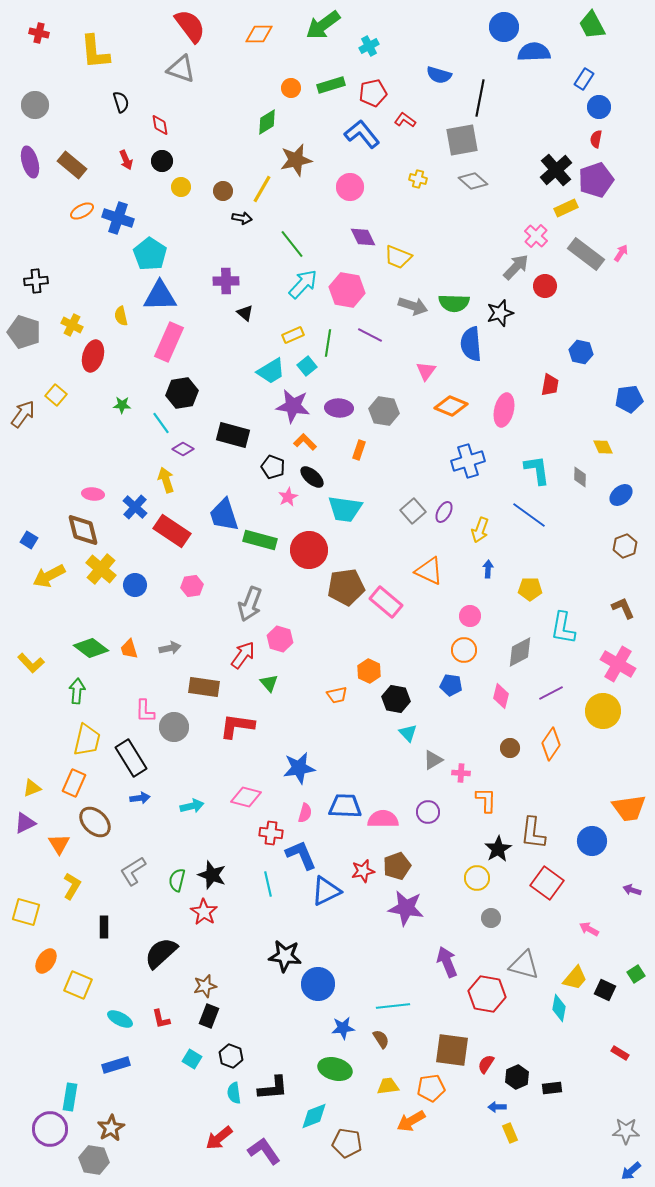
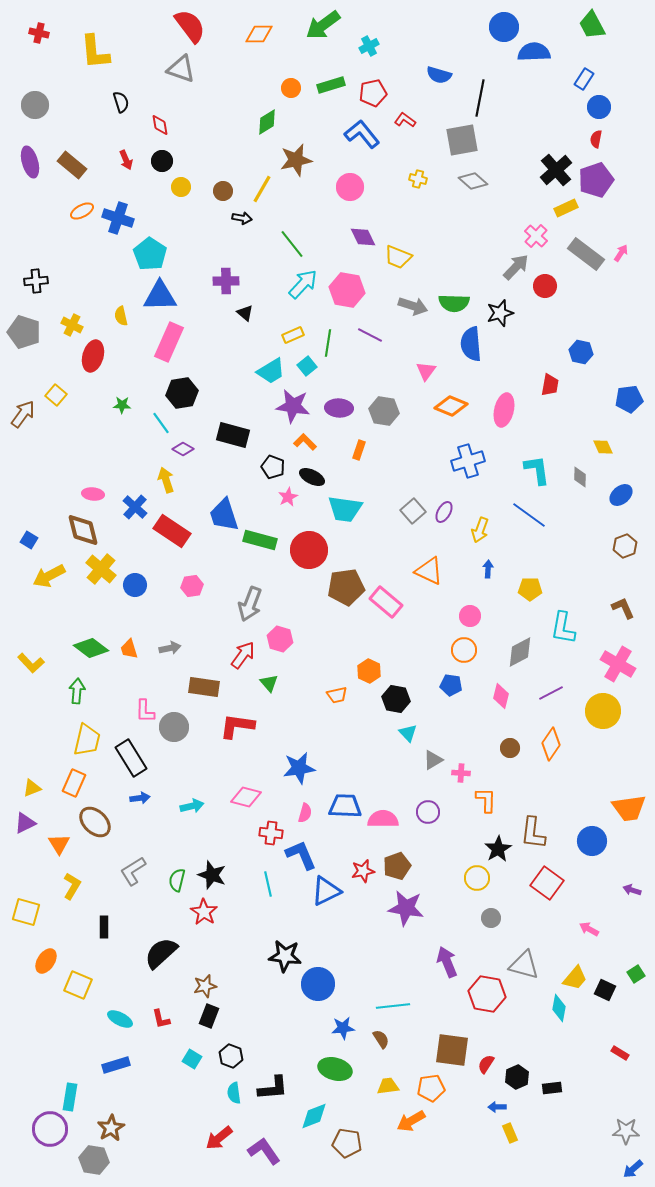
black ellipse at (312, 477): rotated 15 degrees counterclockwise
blue arrow at (631, 1171): moved 2 px right, 2 px up
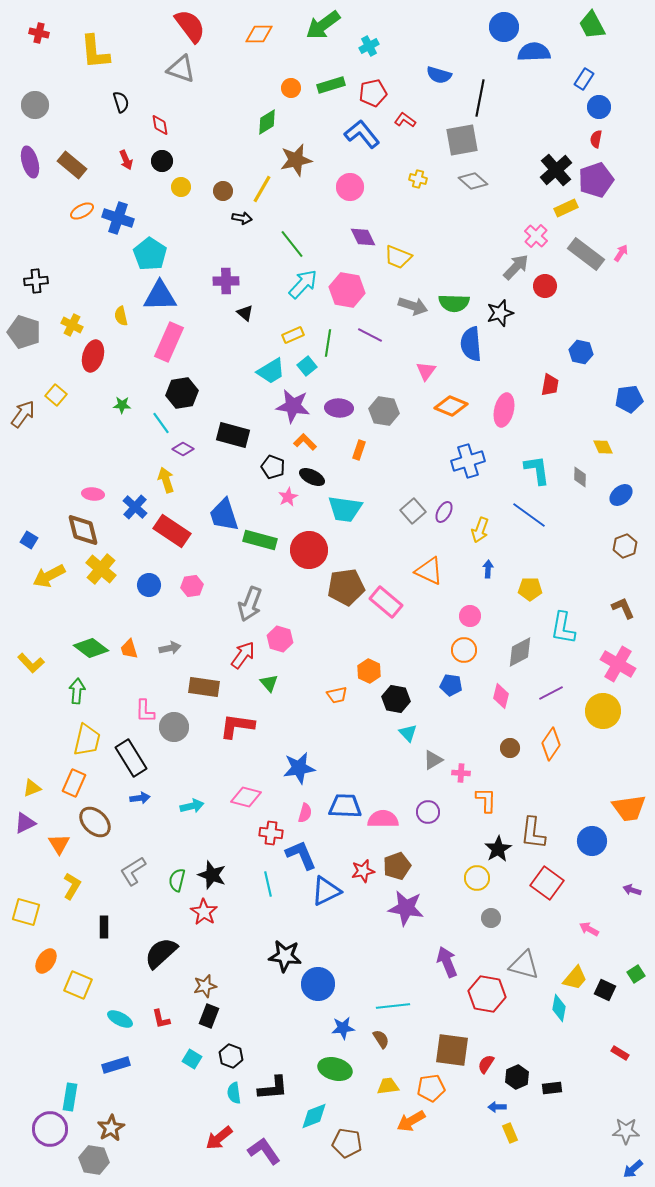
blue circle at (135, 585): moved 14 px right
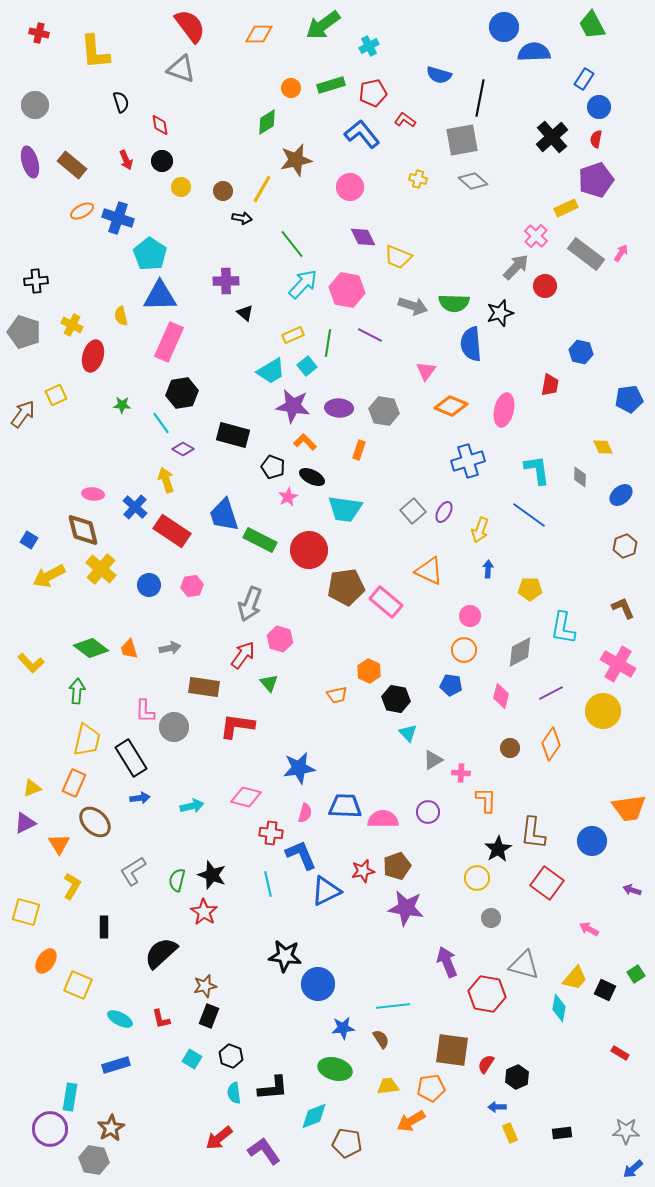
black cross at (556, 170): moved 4 px left, 33 px up
yellow square at (56, 395): rotated 25 degrees clockwise
green rectangle at (260, 540): rotated 12 degrees clockwise
black rectangle at (552, 1088): moved 10 px right, 45 px down
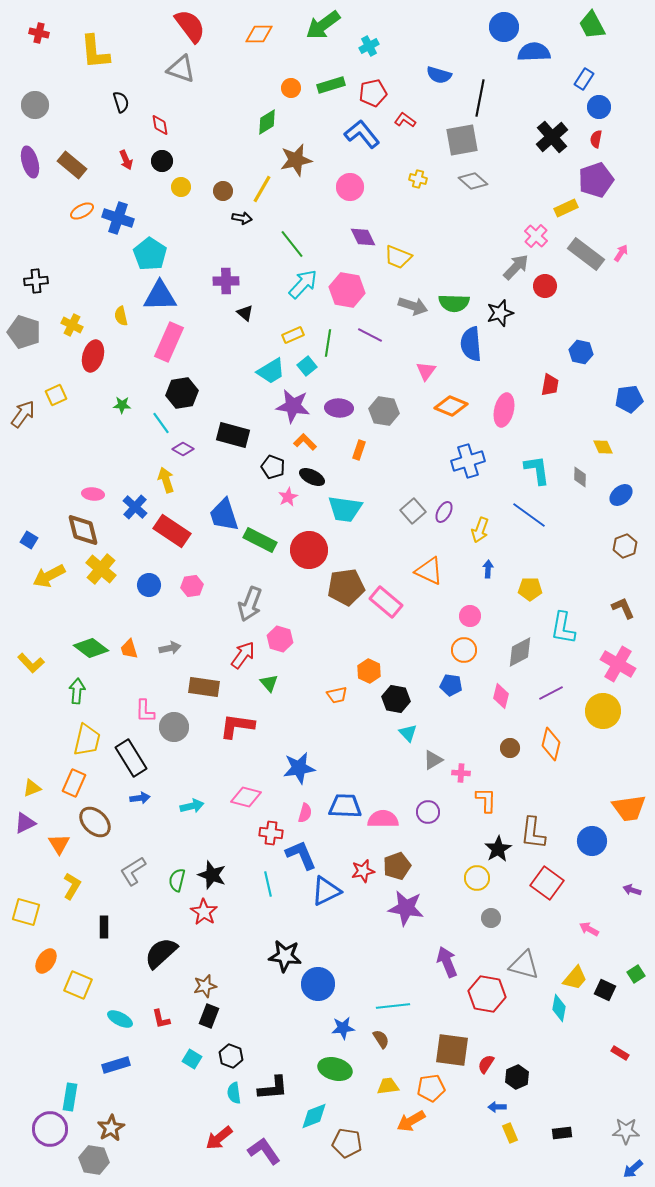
orange diamond at (551, 744): rotated 20 degrees counterclockwise
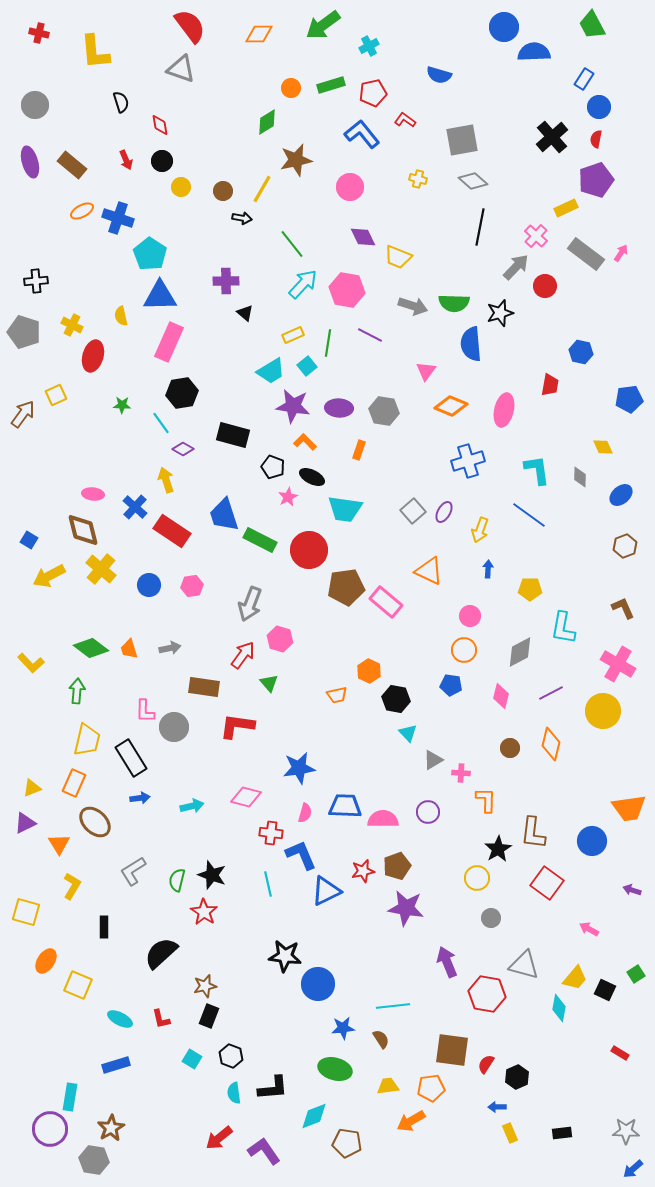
black line at (480, 98): moved 129 px down
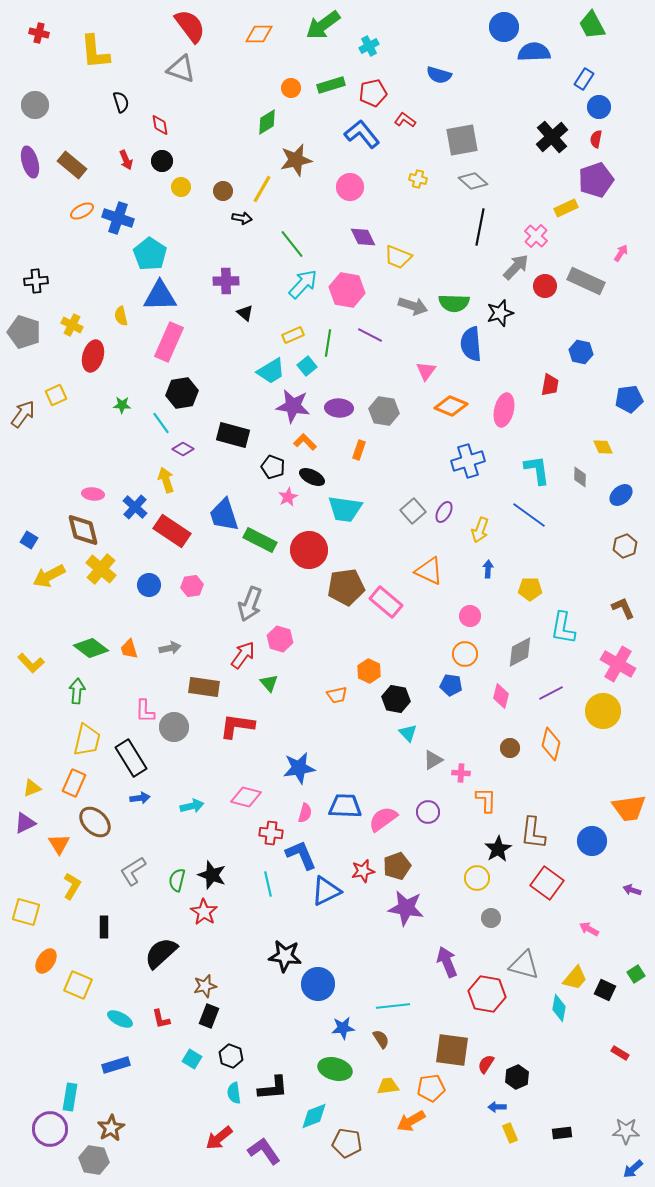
gray rectangle at (586, 254): moved 27 px down; rotated 12 degrees counterclockwise
orange circle at (464, 650): moved 1 px right, 4 px down
pink semicircle at (383, 819): rotated 36 degrees counterclockwise
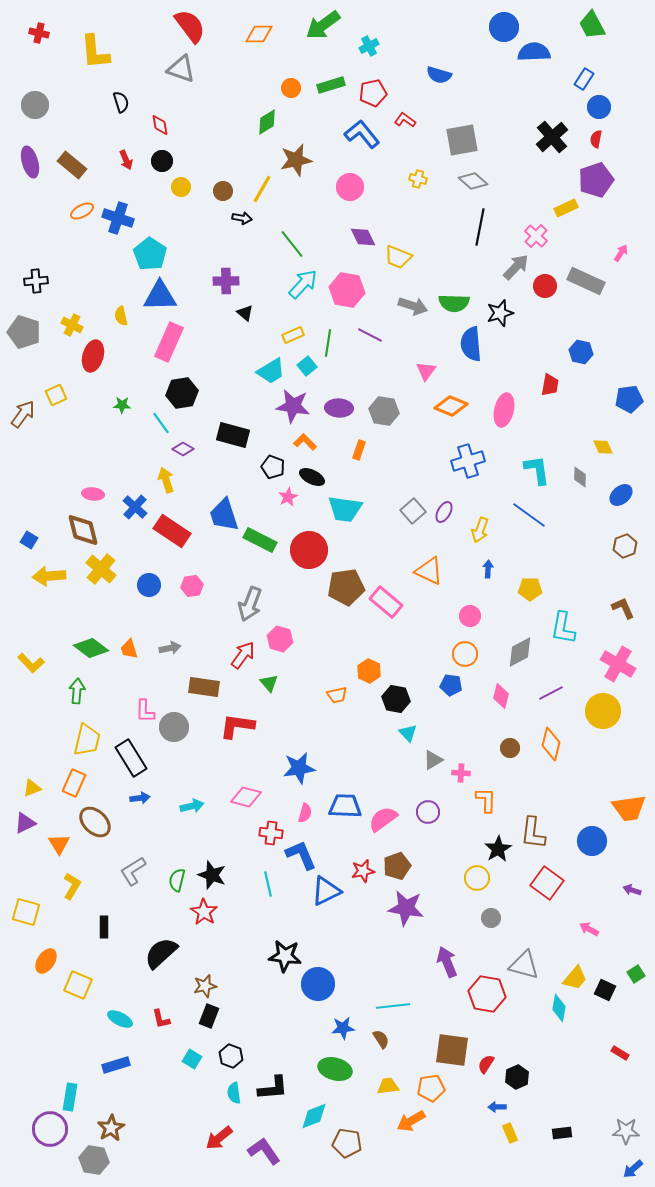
yellow arrow at (49, 576): rotated 24 degrees clockwise
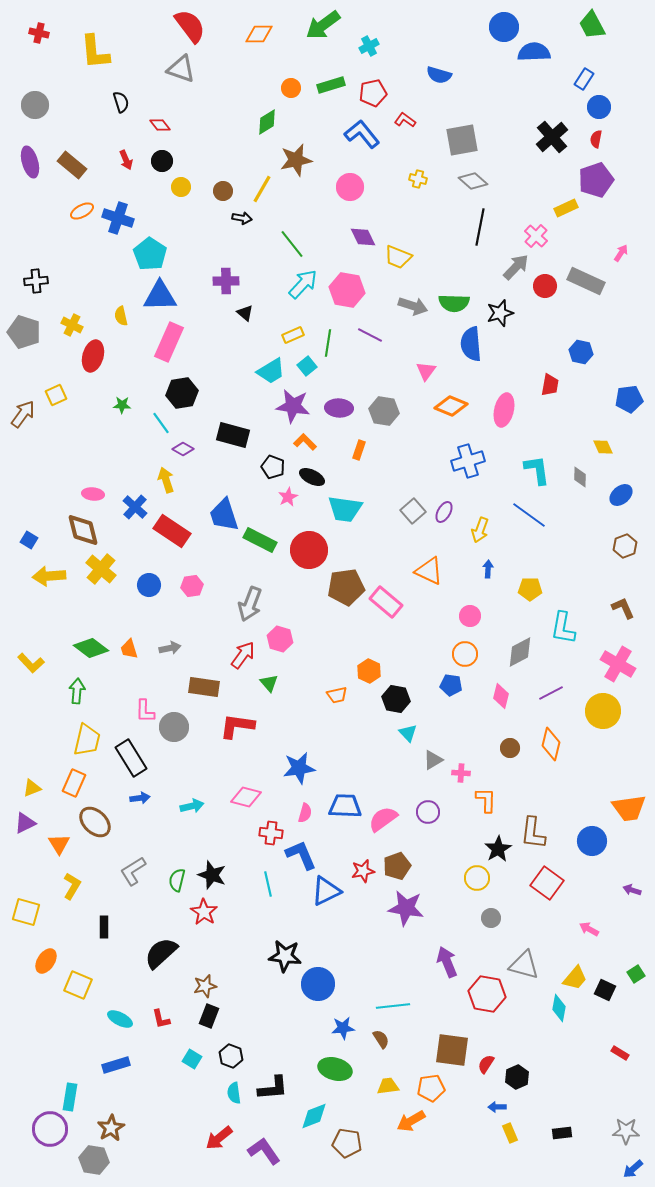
red diamond at (160, 125): rotated 30 degrees counterclockwise
